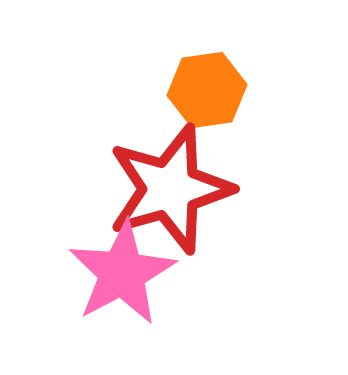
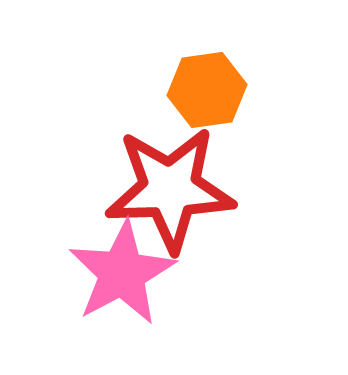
red star: rotated 14 degrees clockwise
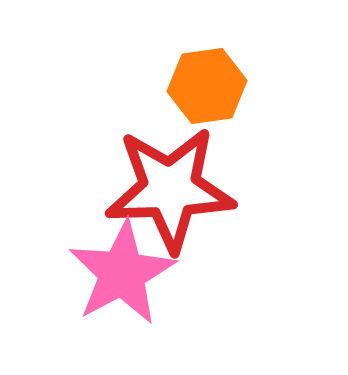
orange hexagon: moved 4 px up
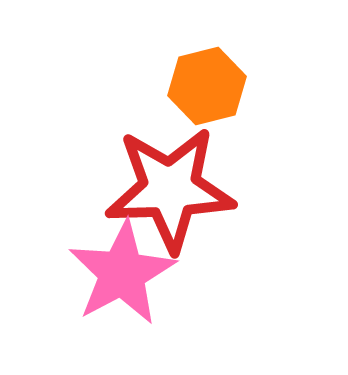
orange hexagon: rotated 6 degrees counterclockwise
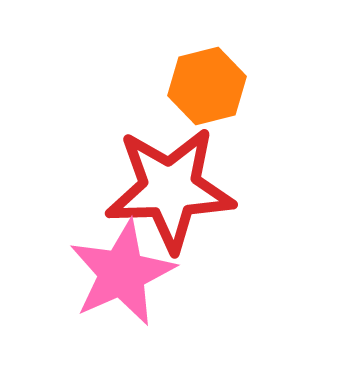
pink star: rotated 4 degrees clockwise
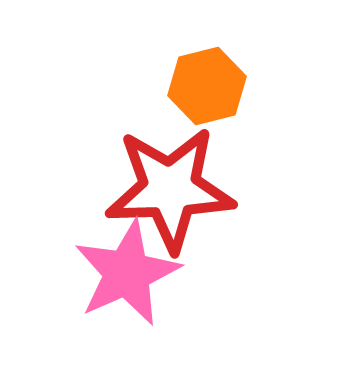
pink star: moved 5 px right
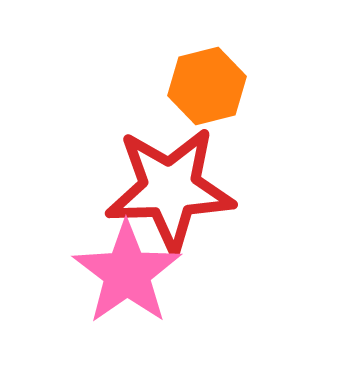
pink star: rotated 11 degrees counterclockwise
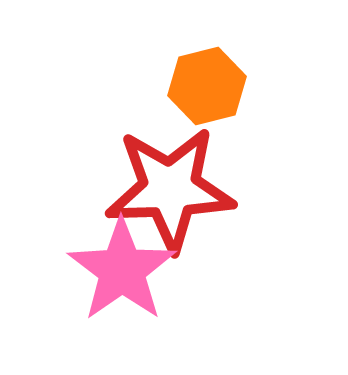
pink star: moved 5 px left, 3 px up
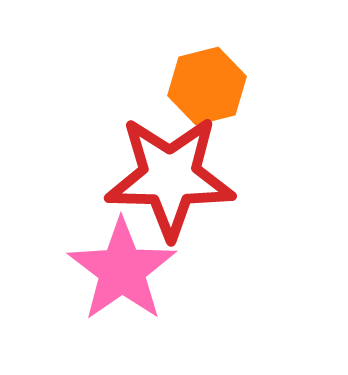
red star: moved 12 px up; rotated 3 degrees clockwise
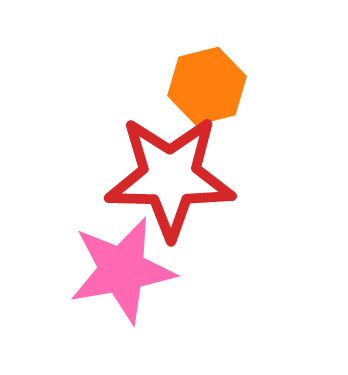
pink star: rotated 25 degrees clockwise
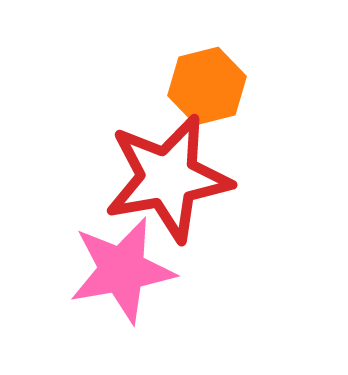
red star: moved 2 px left, 1 px down; rotated 11 degrees counterclockwise
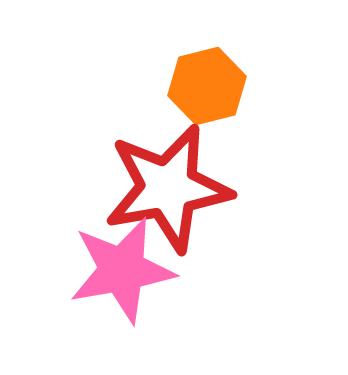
red star: moved 10 px down
